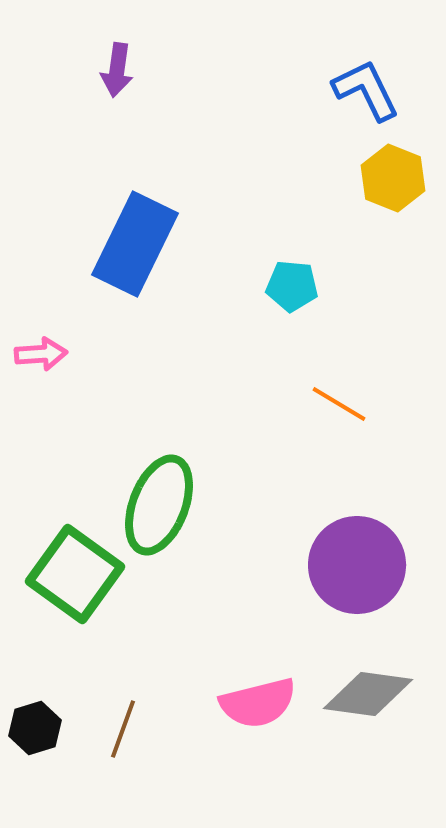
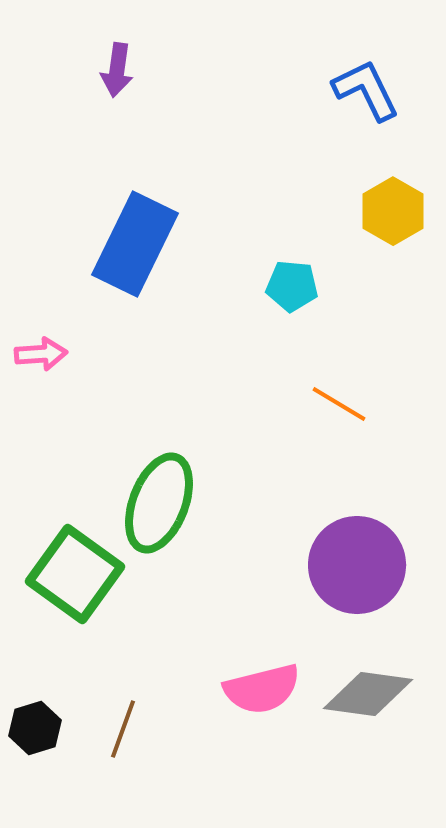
yellow hexagon: moved 33 px down; rotated 8 degrees clockwise
green ellipse: moved 2 px up
pink semicircle: moved 4 px right, 14 px up
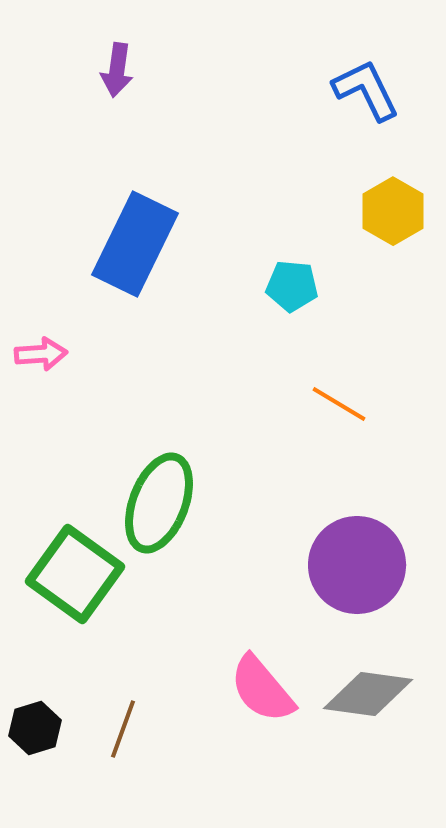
pink semicircle: rotated 64 degrees clockwise
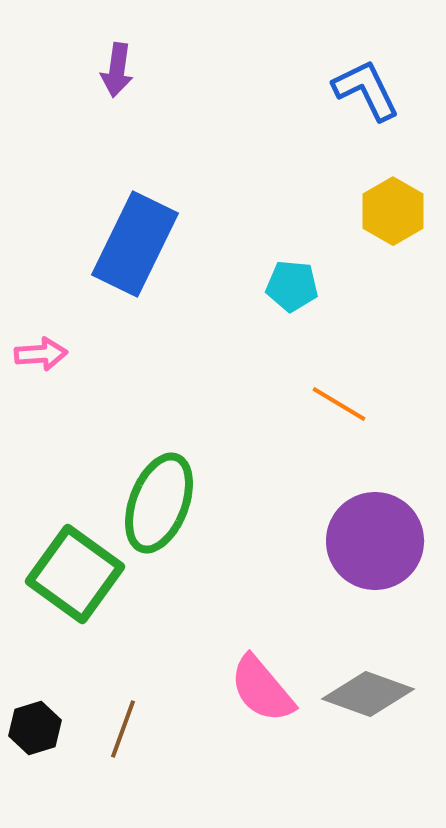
purple circle: moved 18 px right, 24 px up
gray diamond: rotated 12 degrees clockwise
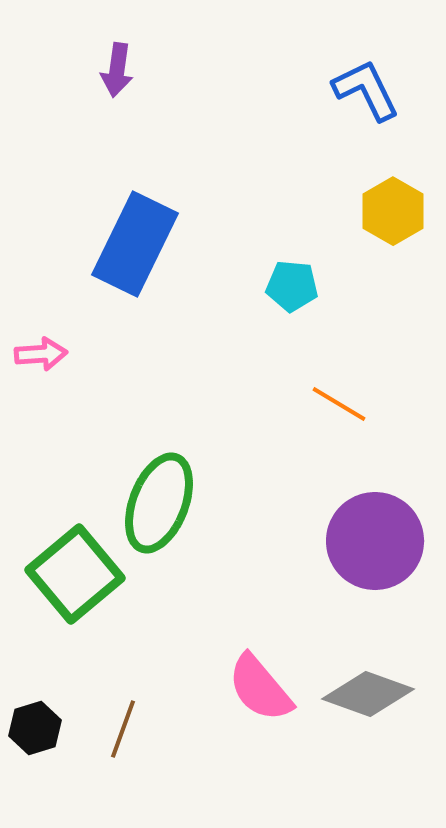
green square: rotated 14 degrees clockwise
pink semicircle: moved 2 px left, 1 px up
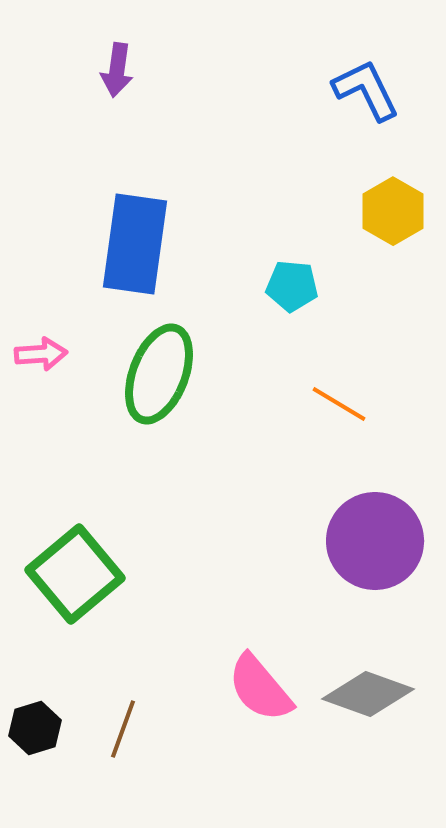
blue rectangle: rotated 18 degrees counterclockwise
green ellipse: moved 129 px up
